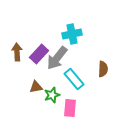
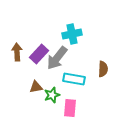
cyan rectangle: rotated 40 degrees counterclockwise
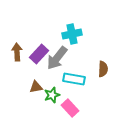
pink rectangle: rotated 48 degrees counterclockwise
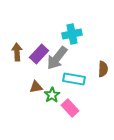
green star: rotated 14 degrees counterclockwise
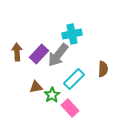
gray arrow: moved 1 px right, 3 px up
cyan rectangle: rotated 55 degrees counterclockwise
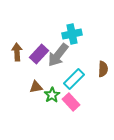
pink rectangle: moved 1 px right, 6 px up
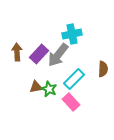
green star: moved 3 px left, 6 px up; rotated 14 degrees counterclockwise
